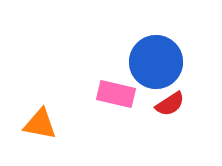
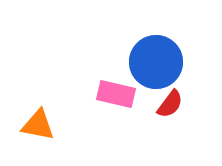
red semicircle: rotated 20 degrees counterclockwise
orange triangle: moved 2 px left, 1 px down
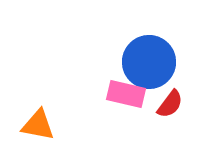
blue circle: moved 7 px left
pink rectangle: moved 10 px right
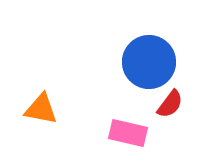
pink rectangle: moved 2 px right, 39 px down
orange triangle: moved 3 px right, 16 px up
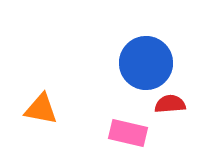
blue circle: moved 3 px left, 1 px down
red semicircle: rotated 132 degrees counterclockwise
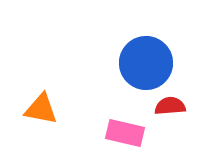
red semicircle: moved 2 px down
pink rectangle: moved 3 px left
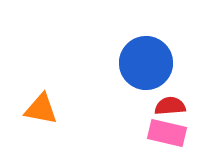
pink rectangle: moved 42 px right
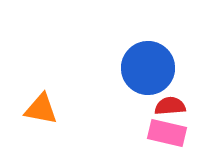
blue circle: moved 2 px right, 5 px down
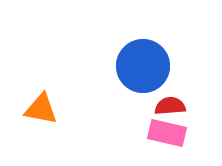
blue circle: moved 5 px left, 2 px up
